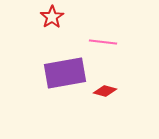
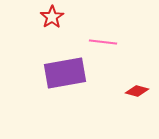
red diamond: moved 32 px right
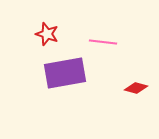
red star: moved 5 px left, 17 px down; rotated 20 degrees counterclockwise
red diamond: moved 1 px left, 3 px up
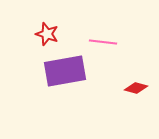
purple rectangle: moved 2 px up
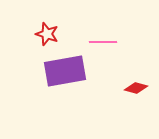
pink line: rotated 8 degrees counterclockwise
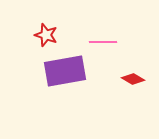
red star: moved 1 px left, 1 px down
red diamond: moved 3 px left, 9 px up; rotated 15 degrees clockwise
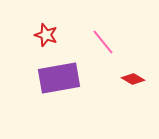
pink line: rotated 52 degrees clockwise
purple rectangle: moved 6 px left, 7 px down
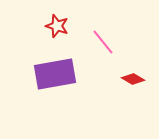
red star: moved 11 px right, 9 px up
purple rectangle: moved 4 px left, 4 px up
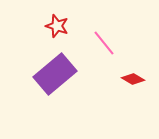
pink line: moved 1 px right, 1 px down
purple rectangle: rotated 30 degrees counterclockwise
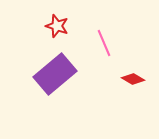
pink line: rotated 16 degrees clockwise
